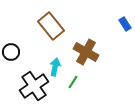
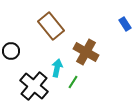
black circle: moved 1 px up
cyan arrow: moved 2 px right, 1 px down
black cross: rotated 16 degrees counterclockwise
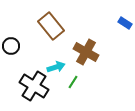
blue rectangle: moved 1 px up; rotated 24 degrees counterclockwise
black circle: moved 5 px up
cyan arrow: moved 1 px left, 1 px up; rotated 60 degrees clockwise
black cross: rotated 8 degrees counterclockwise
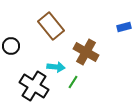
blue rectangle: moved 1 px left, 4 px down; rotated 48 degrees counterclockwise
cyan arrow: rotated 24 degrees clockwise
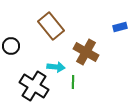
blue rectangle: moved 4 px left
green line: rotated 32 degrees counterclockwise
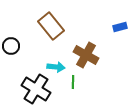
brown cross: moved 3 px down
black cross: moved 2 px right, 3 px down
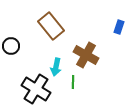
blue rectangle: moved 1 px left; rotated 56 degrees counterclockwise
cyan arrow: rotated 96 degrees clockwise
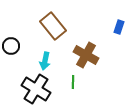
brown rectangle: moved 2 px right
cyan arrow: moved 11 px left, 6 px up
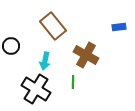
blue rectangle: rotated 64 degrees clockwise
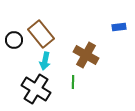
brown rectangle: moved 12 px left, 8 px down
black circle: moved 3 px right, 6 px up
